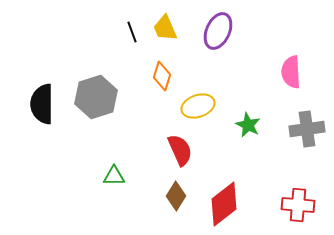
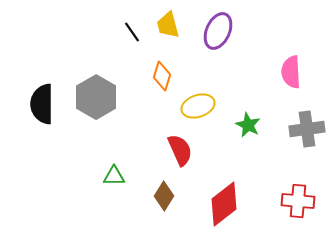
yellow trapezoid: moved 3 px right, 3 px up; rotated 8 degrees clockwise
black line: rotated 15 degrees counterclockwise
gray hexagon: rotated 12 degrees counterclockwise
brown diamond: moved 12 px left
red cross: moved 4 px up
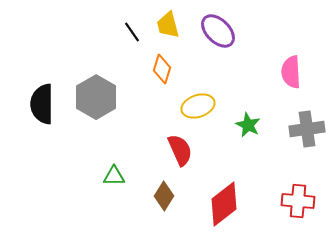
purple ellipse: rotated 69 degrees counterclockwise
orange diamond: moved 7 px up
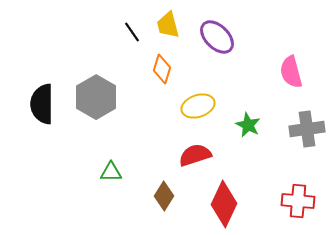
purple ellipse: moved 1 px left, 6 px down
pink semicircle: rotated 12 degrees counterclockwise
red semicircle: moved 15 px right, 5 px down; rotated 84 degrees counterclockwise
green triangle: moved 3 px left, 4 px up
red diamond: rotated 27 degrees counterclockwise
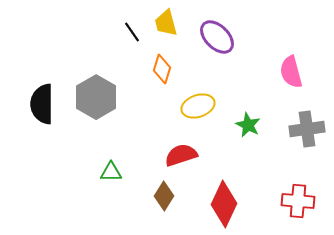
yellow trapezoid: moved 2 px left, 2 px up
red semicircle: moved 14 px left
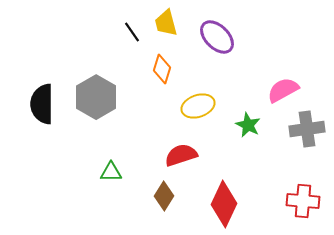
pink semicircle: moved 8 px left, 18 px down; rotated 76 degrees clockwise
red cross: moved 5 px right
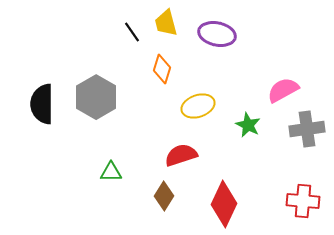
purple ellipse: moved 3 px up; rotated 33 degrees counterclockwise
